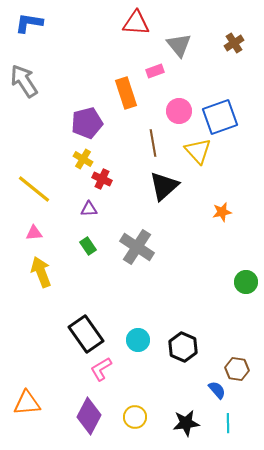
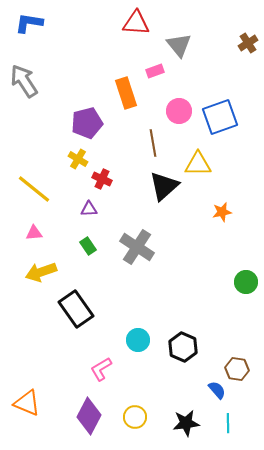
brown cross: moved 14 px right
yellow triangle: moved 13 px down; rotated 48 degrees counterclockwise
yellow cross: moved 5 px left
yellow arrow: rotated 88 degrees counterclockwise
black rectangle: moved 10 px left, 25 px up
orange triangle: rotated 28 degrees clockwise
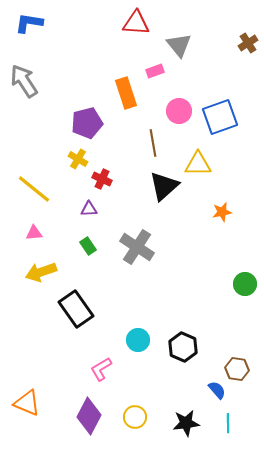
green circle: moved 1 px left, 2 px down
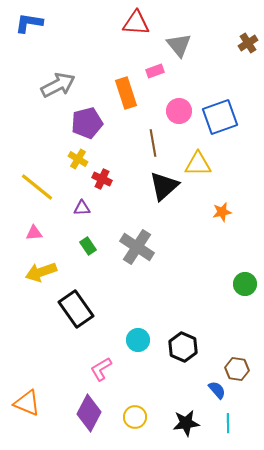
gray arrow: moved 34 px right, 4 px down; rotated 96 degrees clockwise
yellow line: moved 3 px right, 2 px up
purple triangle: moved 7 px left, 1 px up
purple diamond: moved 3 px up
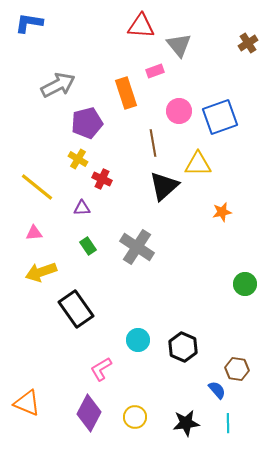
red triangle: moved 5 px right, 3 px down
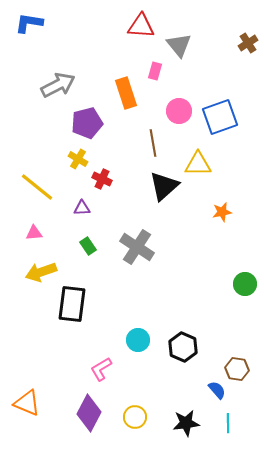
pink rectangle: rotated 54 degrees counterclockwise
black rectangle: moved 4 px left, 5 px up; rotated 42 degrees clockwise
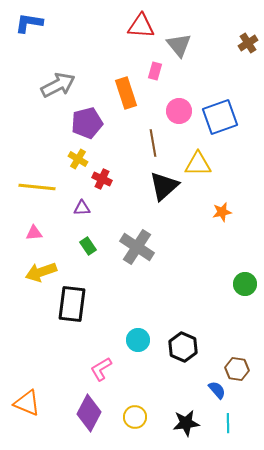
yellow line: rotated 33 degrees counterclockwise
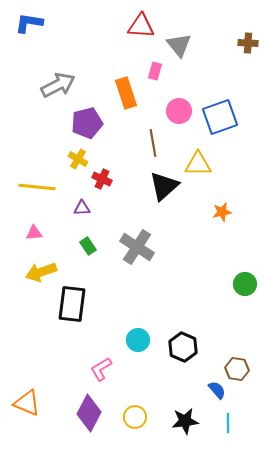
brown cross: rotated 36 degrees clockwise
black star: moved 1 px left, 2 px up
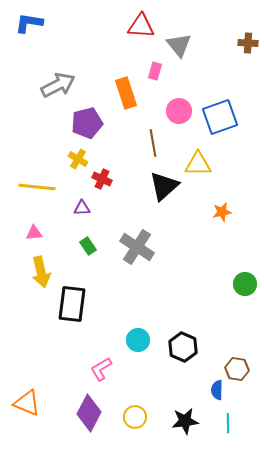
yellow arrow: rotated 84 degrees counterclockwise
blue semicircle: rotated 138 degrees counterclockwise
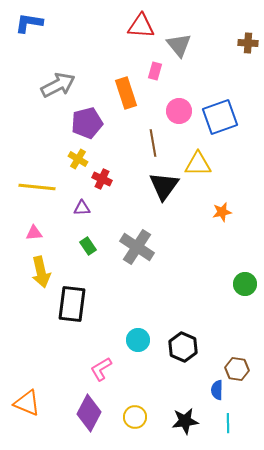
black triangle: rotated 12 degrees counterclockwise
